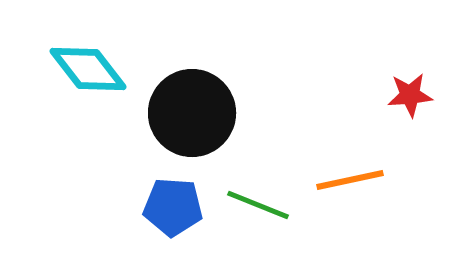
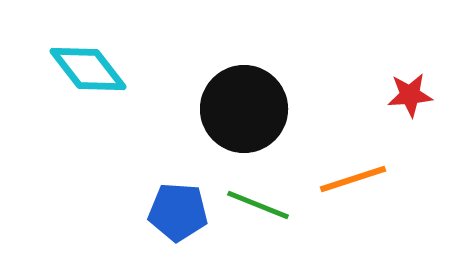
black circle: moved 52 px right, 4 px up
orange line: moved 3 px right, 1 px up; rotated 6 degrees counterclockwise
blue pentagon: moved 5 px right, 5 px down
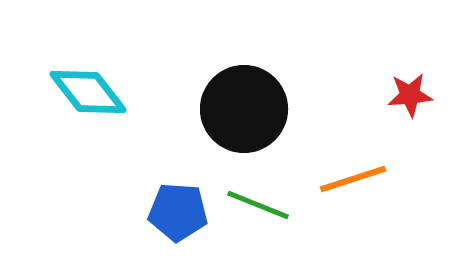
cyan diamond: moved 23 px down
